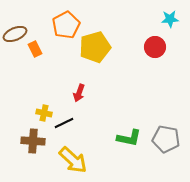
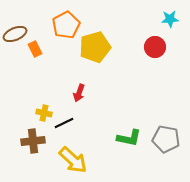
brown cross: rotated 10 degrees counterclockwise
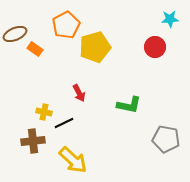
orange rectangle: rotated 28 degrees counterclockwise
red arrow: rotated 48 degrees counterclockwise
yellow cross: moved 1 px up
green L-shape: moved 33 px up
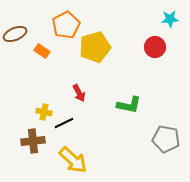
orange rectangle: moved 7 px right, 2 px down
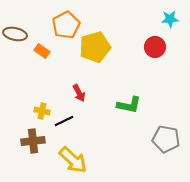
brown ellipse: rotated 35 degrees clockwise
yellow cross: moved 2 px left, 1 px up
black line: moved 2 px up
